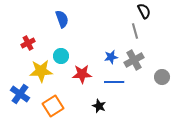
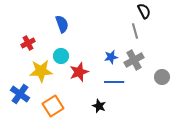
blue semicircle: moved 5 px down
red star: moved 3 px left, 2 px up; rotated 18 degrees counterclockwise
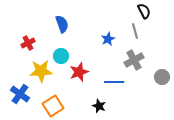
blue star: moved 3 px left, 18 px up; rotated 16 degrees counterclockwise
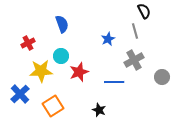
blue cross: rotated 12 degrees clockwise
black star: moved 4 px down
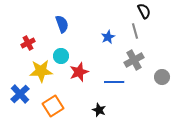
blue star: moved 2 px up
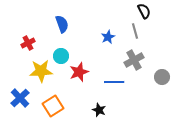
blue cross: moved 4 px down
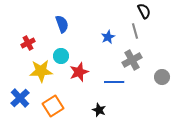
gray cross: moved 2 px left
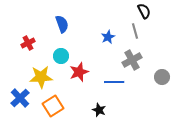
yellow star: moved 6 px down
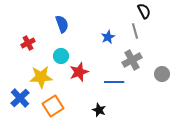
gray circle: moved 3 px up
